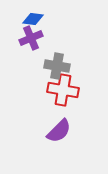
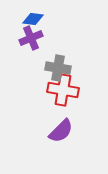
gray cross: moved 1 px right, 2 px down
purple semicircle: moved 2 px right
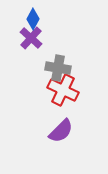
blue diamond: rotated 70 degrees counterclockwise
purple cross: rotated 25 degrees counterclockwise
red cross: rotated 16 degrees clockwise
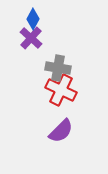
red cross: moved 2 px left
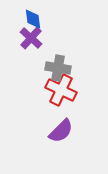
blue diamond: rotated 35 degrees counterclockwise
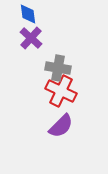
blue diamond: moved 5 px left, 5 px up
red cross: moved 1 px down
purple semicircle: moved 5 px up
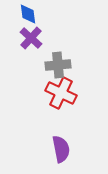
gray cross: moved 3 px up; rotated 15 degrees counterclockwise
red cross: moved 2 px down
purple semicircle: moved 23 px down; rotated 56 degrees counterclockwise
